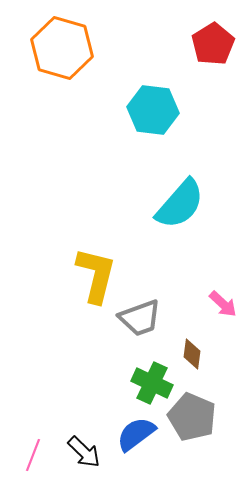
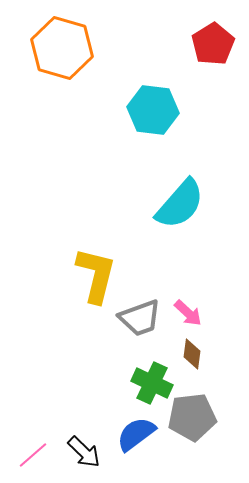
pink arrow: moved 35 px left, 9 px down
gray pentagon: rotated 30 degrees counterclockwise
pink line: rotated 28 degrees clockwise
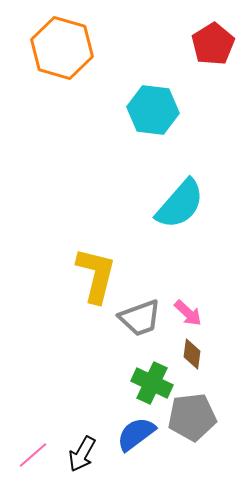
black arrow: moved 2 px left, 2 px down; rotated 75 degrees clockwise
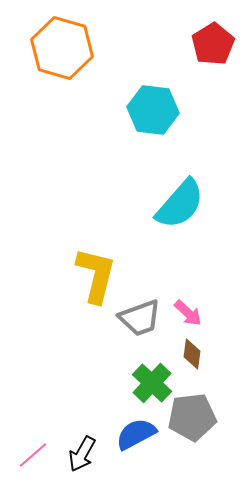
green cross: rotated 18 degrees clockwise
blue semicircle: rotated 9 degrees clockwise
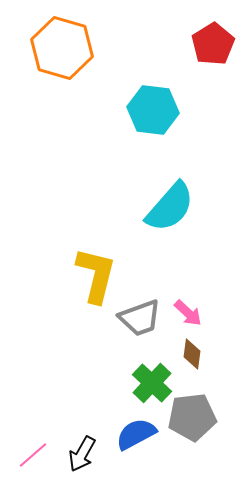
cyan semicircle: moved 10 px left, 3 px down
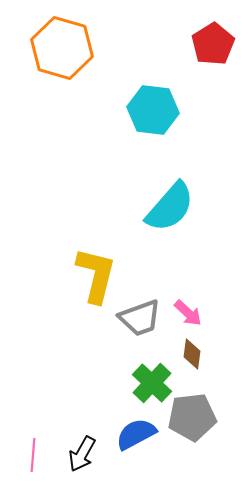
pink line: rotated 44 degrees counterclockwise
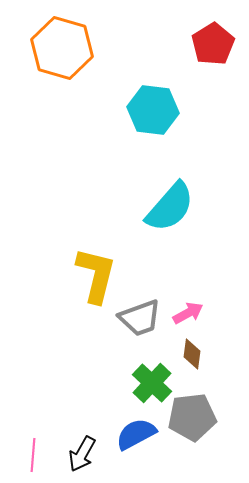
pink arrow: rotated 72 degrees counterclockwise
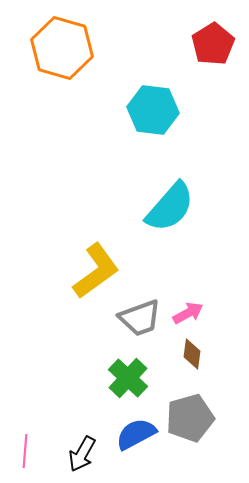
yellow L-shape: moved 4 px up; rotated 40 degrees clockwise
green cross: moved 24 px left, 5 px up
gray pentagon: moved 2 px left, 1 px down; rotated 9 degrees counterclockwise
pink line: moved 8 px left, 4 px up
